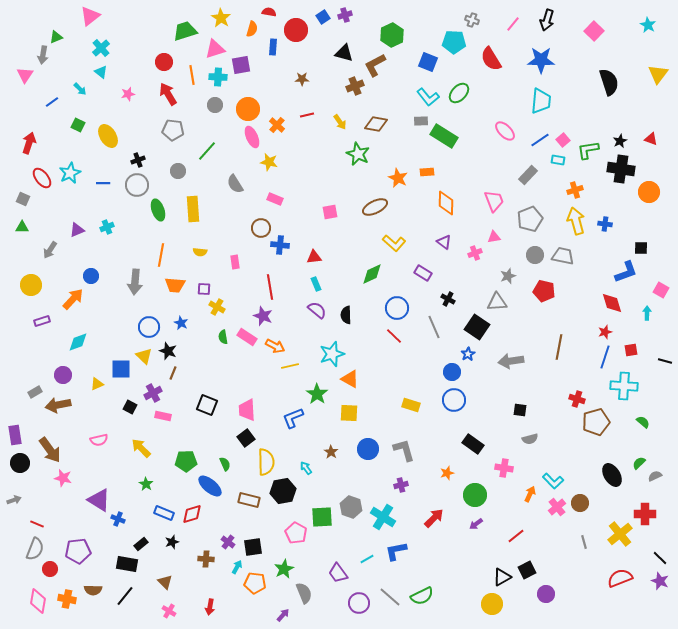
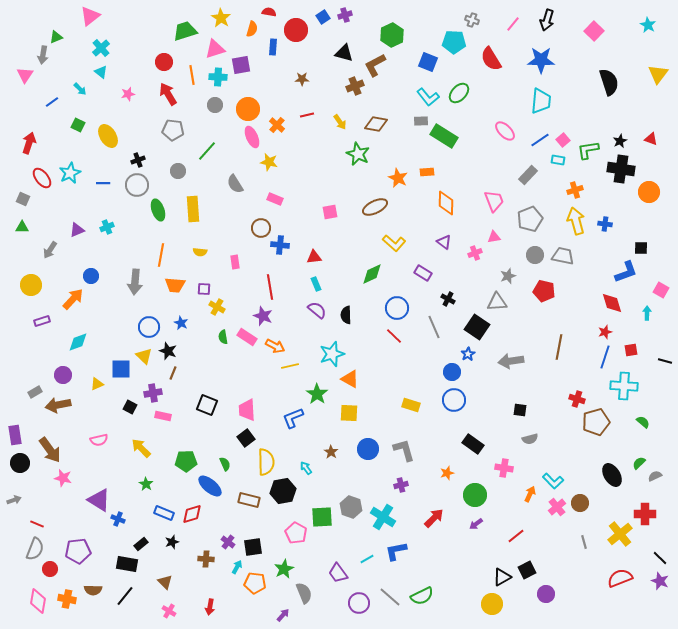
purple cross at (153, 393): rotated 18 degrees clockwise
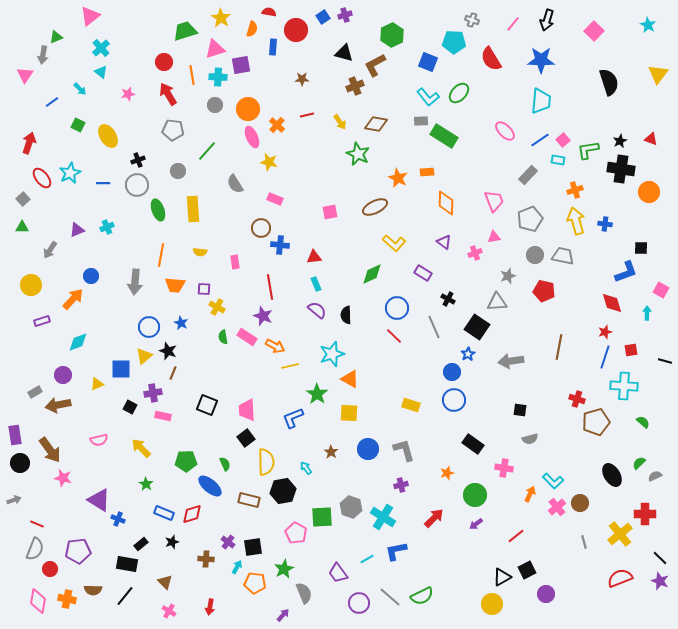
gray square at (23, 199): rotated 24 degrees clockwise
yellow triangle at (144, 356): rotated 36 degrees clockwise
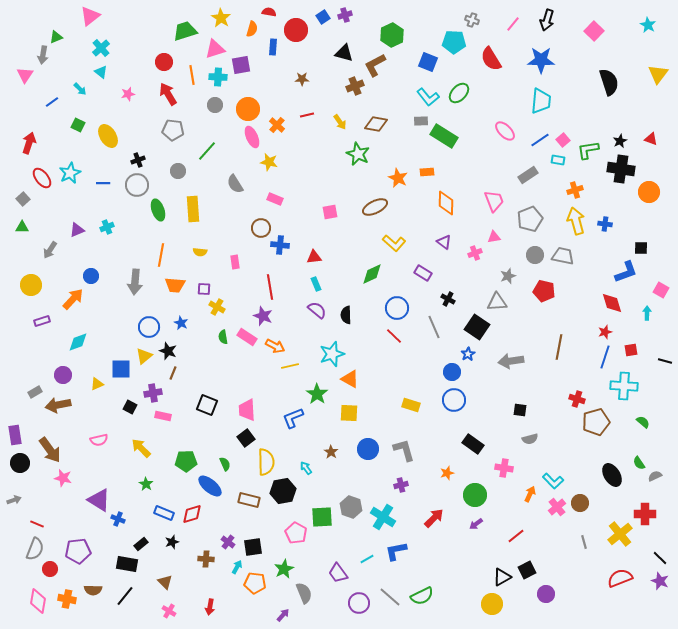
gray rectangle at (528, 175): rotated 12 degrees clockwise
green semicircle at (639, 463): rotated 80 degrees counterclockwise
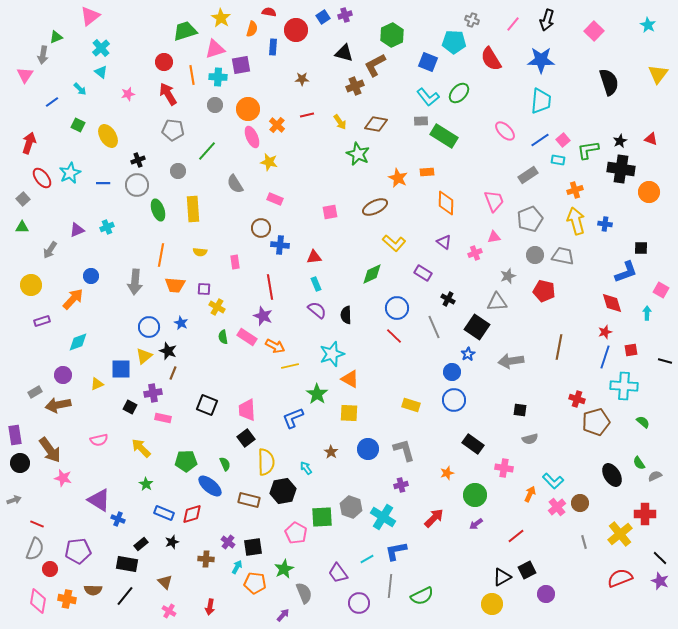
pink rectangle at (163, 416): moved 2 px down
gray line at (390, 597): moved 11 px up; rotated 55 degrees clockwise
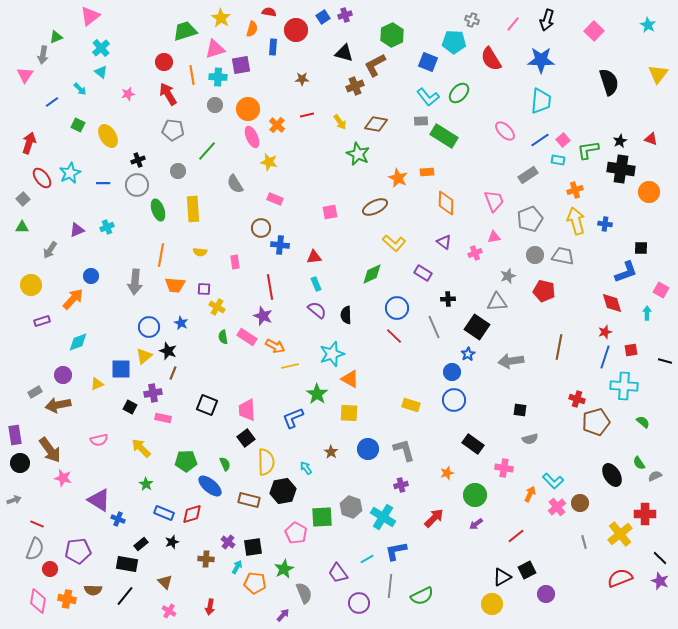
black cross at (448, 299): rotated 32 degrees counterclockwise
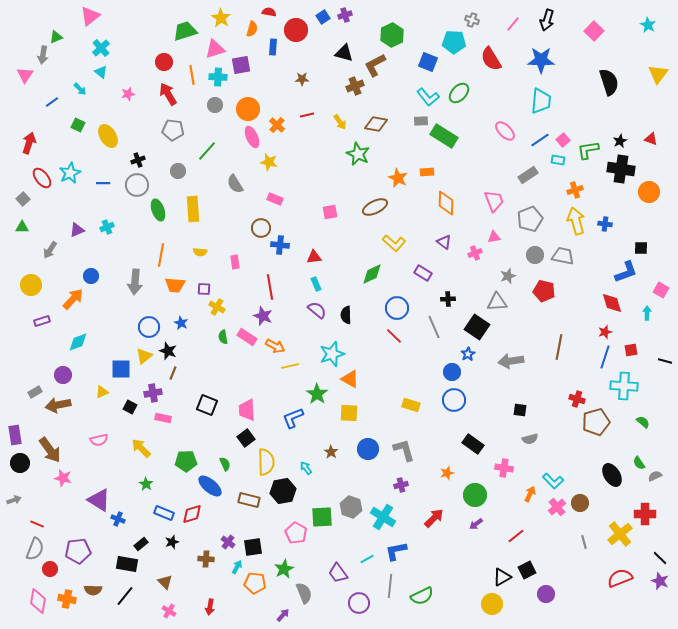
yellow triangle at (97, 384): moved 5 px right, 8 px down
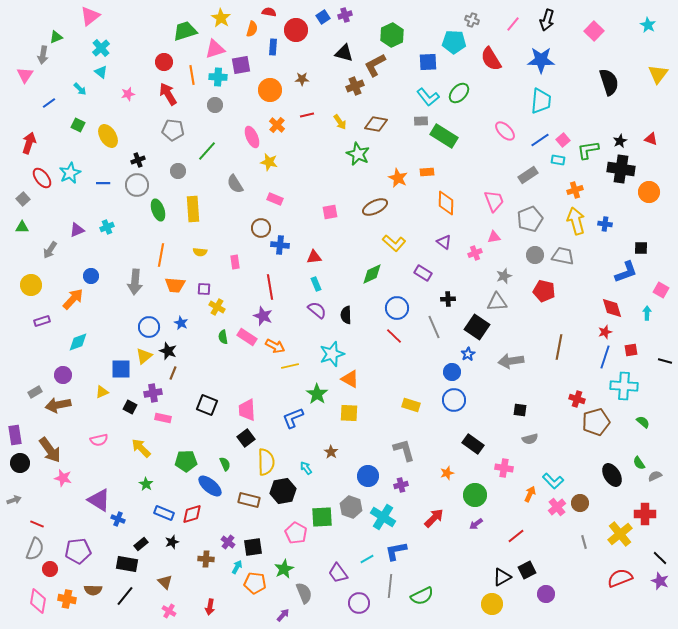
blue square at (428, 62): rotated 24 degrees counterclockwise
blue line at (52, 102): moved 3 px left, 1 px down
orange circle at (248, 109): moved 22 px right, 19 px up
gray star at (508, 276): moved 4 px left
red diamond at (612, 303): moved 5 px down
blue circle at (368, 449): moved 27 px down
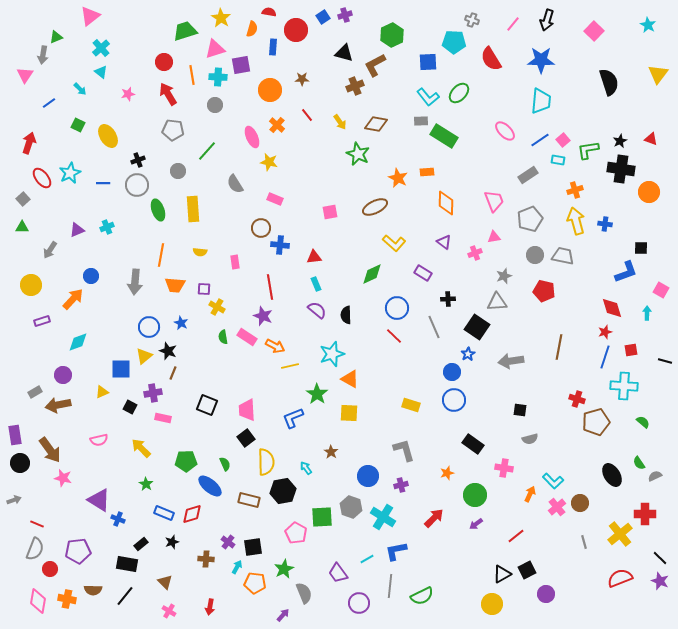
red line at (307, 115): rotated 64 degrees clockwise
black triangle at (502, 577): moved 3 px up
